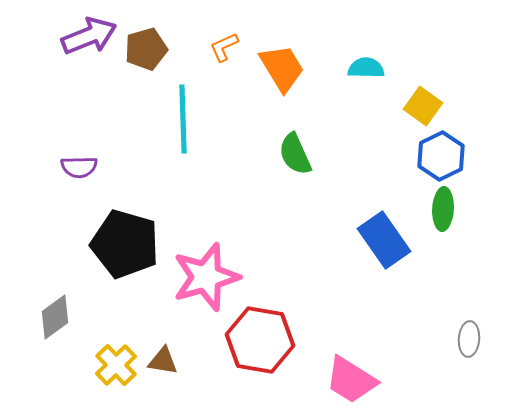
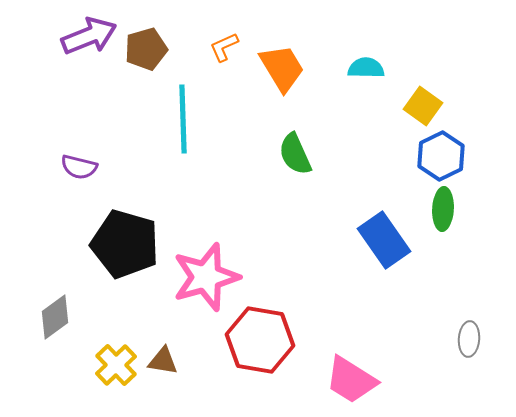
purple semicircle: rotated 15 degrees clockwise
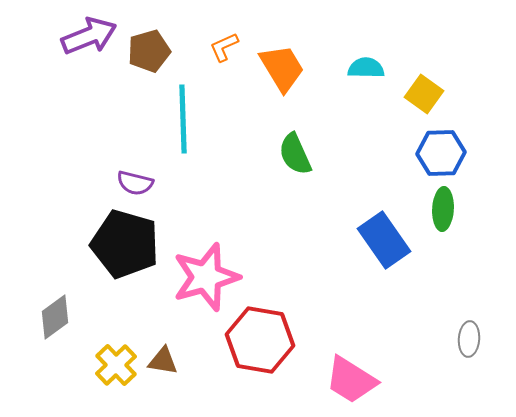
brown pentagon: moved 3 px right, 2 px down
yellow square: moved 1 px right, 12 px up
blue hexagon: moved 3 px up; rotated 24 degrees clockwise
purple semicircle: moved 56 px right, 16 px down
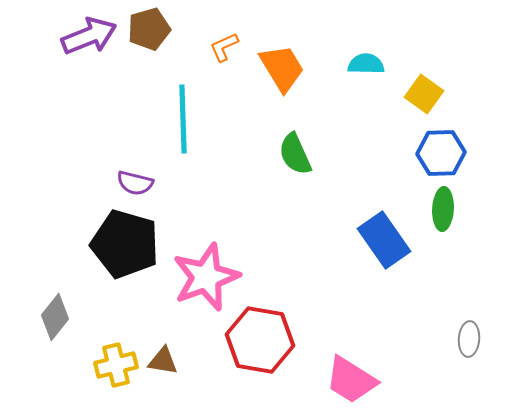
brown pentagon: moved 22 px up
cyan semicircle: moved 4 px up
pink star: rotated 4 degrees counterclockwise
gray diamond: rotated 15 degrees counterclockwise
yellow cross: rotated 30 degrees clockwise
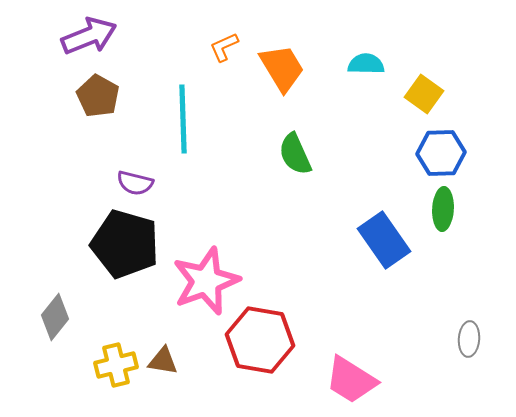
brown pentagon: moved 51 px left, 67 px down; rotated 27 degrees counterclockwise
pink star: moved 4 px down
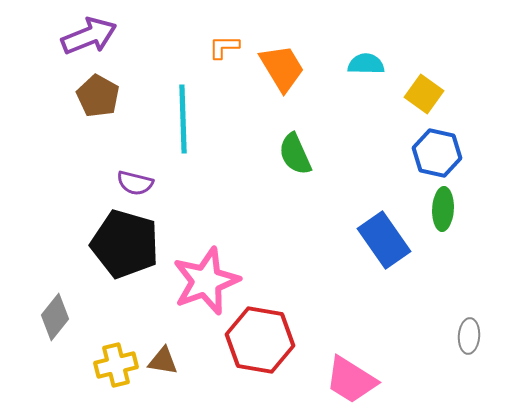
orange L-shape: rotated 24 degrees clockwise
blue hexagon: moved 4 px left; rotated 15 degrees clockwise
gray ellipse: moved 3 px up
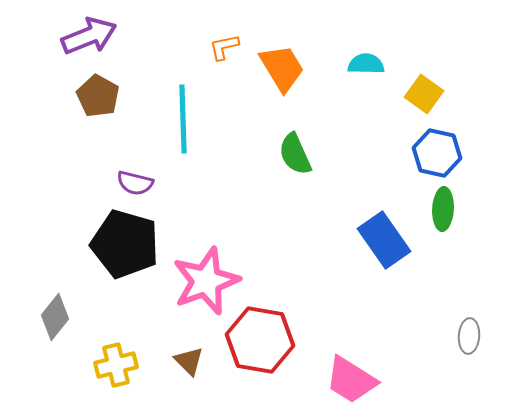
orange L-shape: rotated 12 degrees counterclockwise
brown triangle: moved 26 px right; rotated 36 degrees clockwise
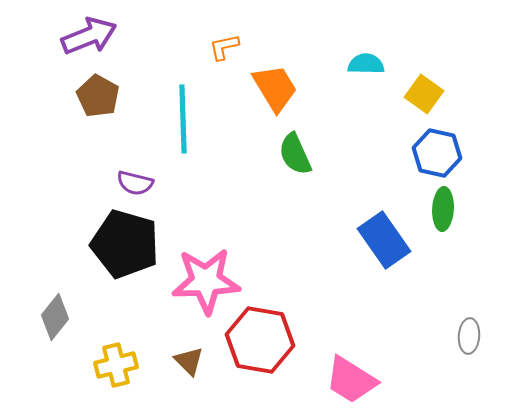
orange trapezoid: moved 7 px left, 20 px down
pink star: rotated 18 degrees clockwise
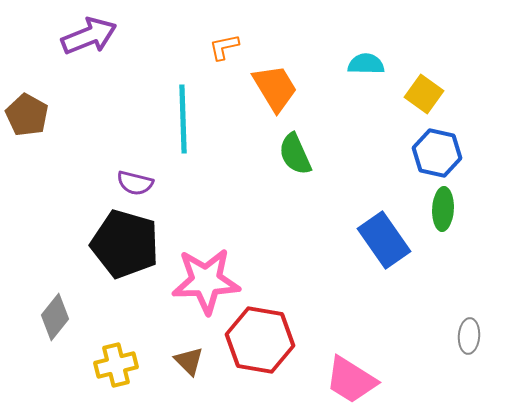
brown pentagon: moved 71 px left, 19 px down
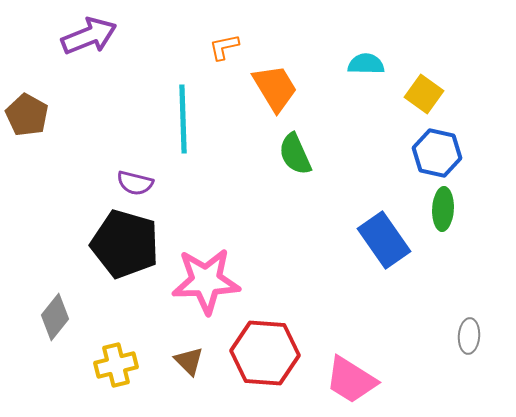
red hexagon: moved 5 px right, 13 px down; rotated 6 degrees counterclockwise
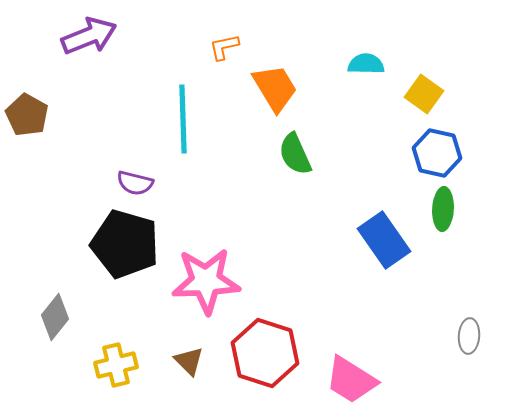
red hexagon: rotated 14 degrees clockwise
